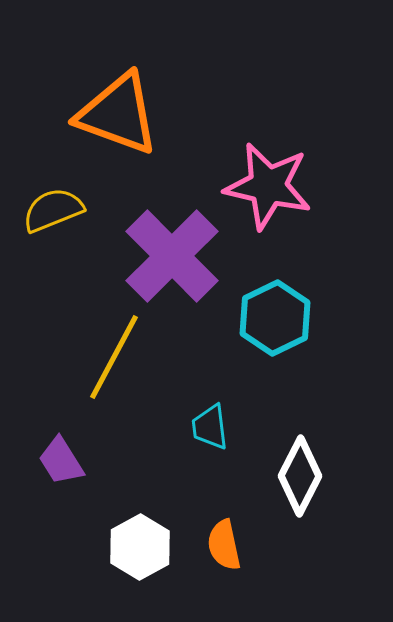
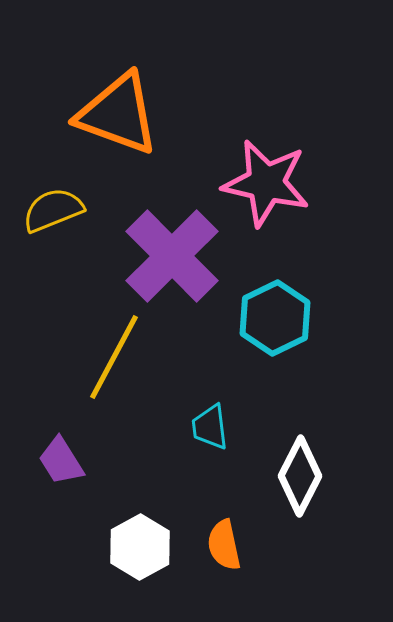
pink star: moved 2 px left, 3 px up
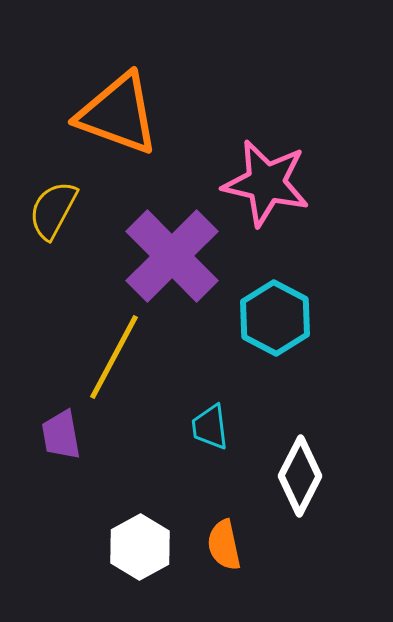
yellow semicircle: rotated 40 degrees counterclockwise
cyan hexagon: rotated 6 degrees counterclockwise
purple trapezoid: moved 26 px up; rotated 22 degrees clockwise
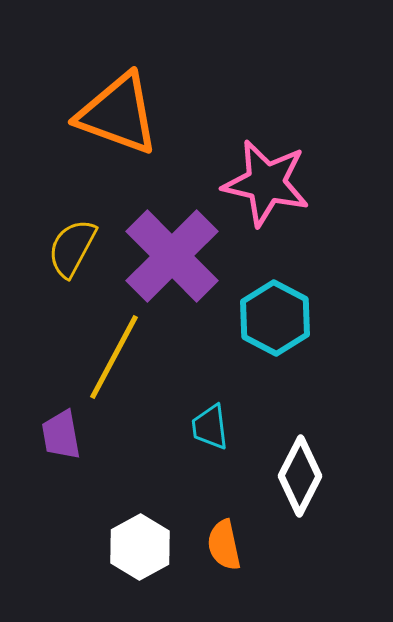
yellow semicircle: moved 19 px right, 38 px down
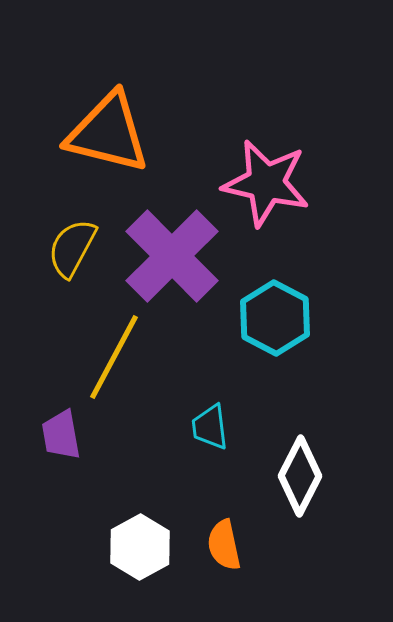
orange triangle: moved 10 px left, 19 px down; rotated 6 degrees counterclockwise
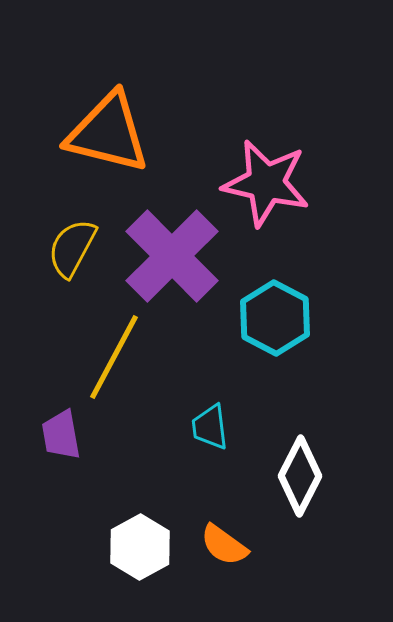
orange semicircle: rotated 42 degrees counterclockwise
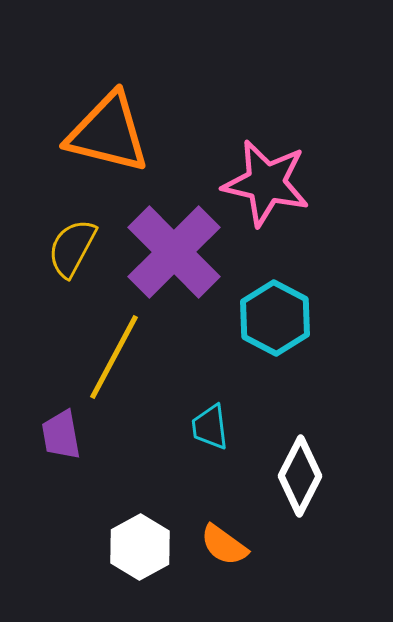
purple cross: moved 2 px right, 4 px up
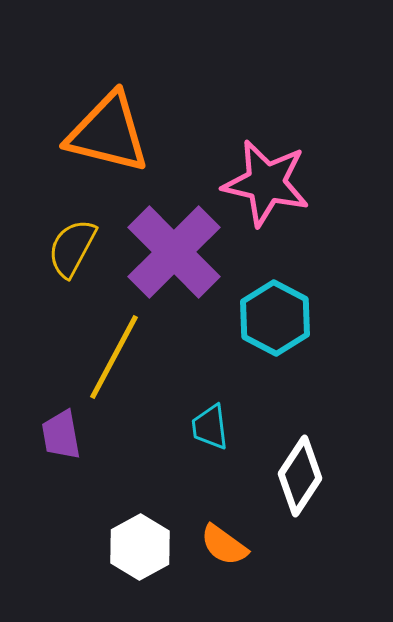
white diamond: rotated 6 degrees clockwise
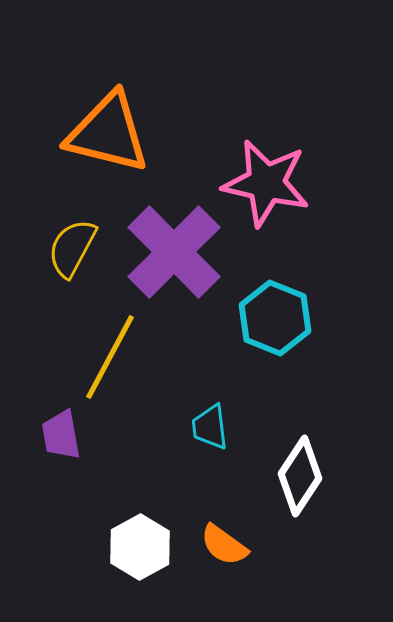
cyan hexagon: rotated 6 degrees counterclockwise
yellow line: moved 4 px left
